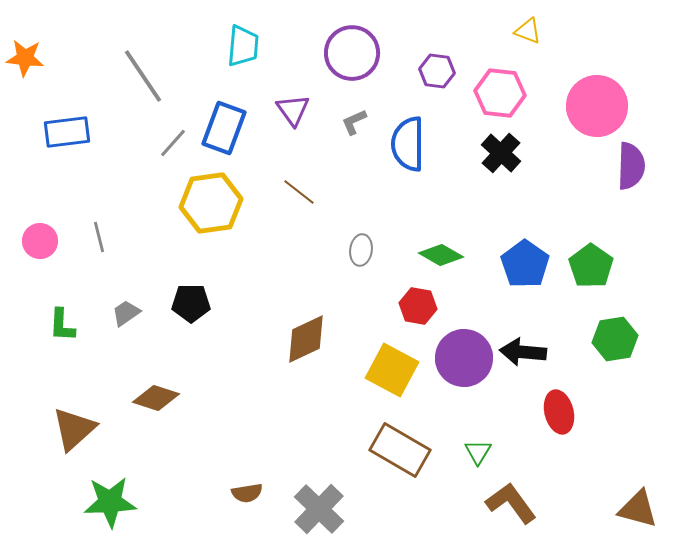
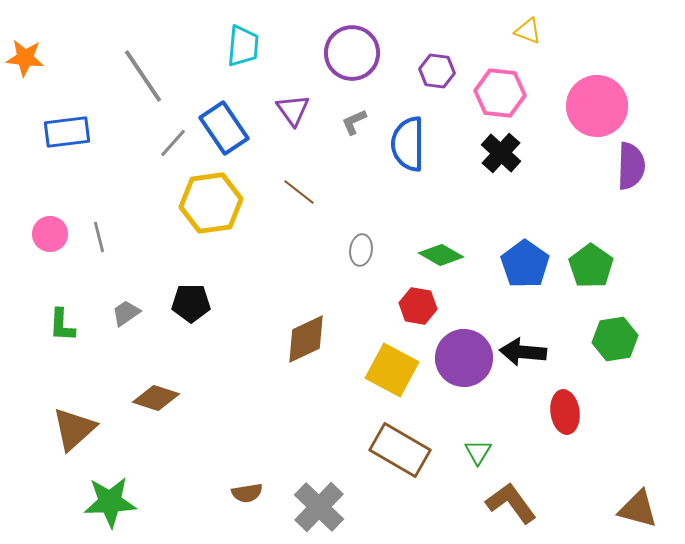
blue rectangle at (224, 128): rotated 54 degrees counterclockwise
pink circle at (40, 241): moved 10 px right, 7 px up
red ellipse at (559, 412): moved 6 px right; rotated 6 degrees clockwise
gray cross at (319, 509): moved 2 px up
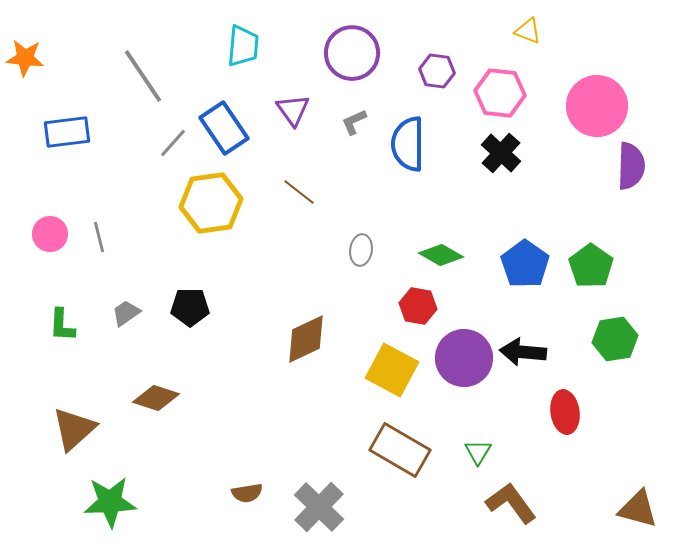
black pentagon at (191, 303): moved 1 px left, 4 px down
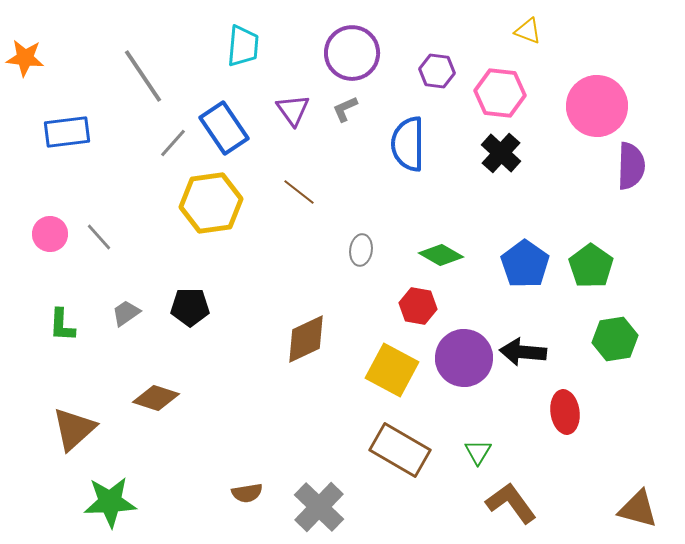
gray L-shape at (354, 122): moved 9 px left, 13 px up
gray line at (99, 237): rotated 28 degrees counterclockwise
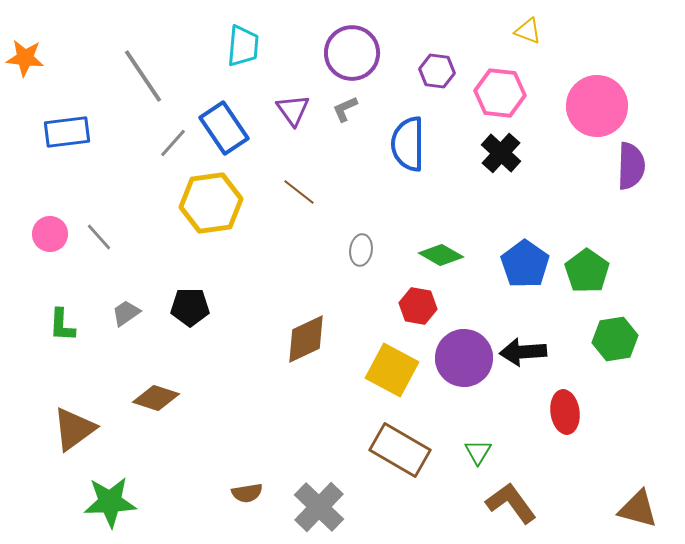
green pentagon at (591, 266): moved 4 px left, 5 px down
black arrow at (523, 352): rotated 9 degrees counterclockwise
brown triangle at (74, 429): rotated 6 degrees clockwise
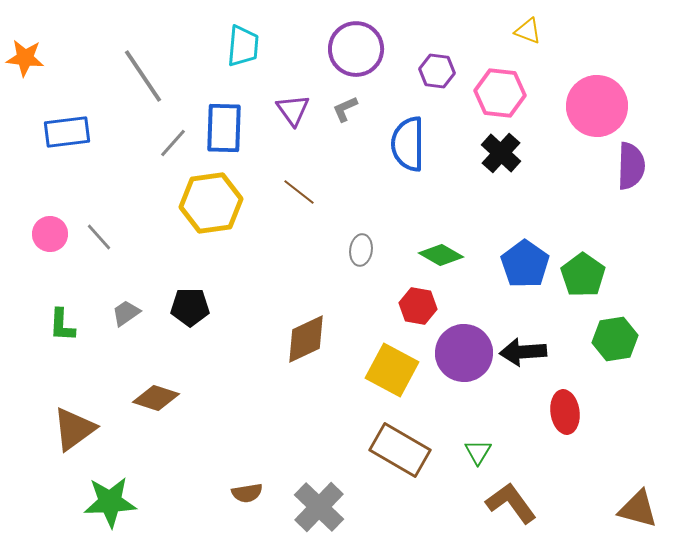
purple circle at (352, 53): moved 4 px right, 4 px up
blue rectangle at (224, 128): rotated 36 degrees clockwise
green pentagon at (587, 271): moved 4 px left, 4 px down
purple circle at (464, 358): moved 5 px up
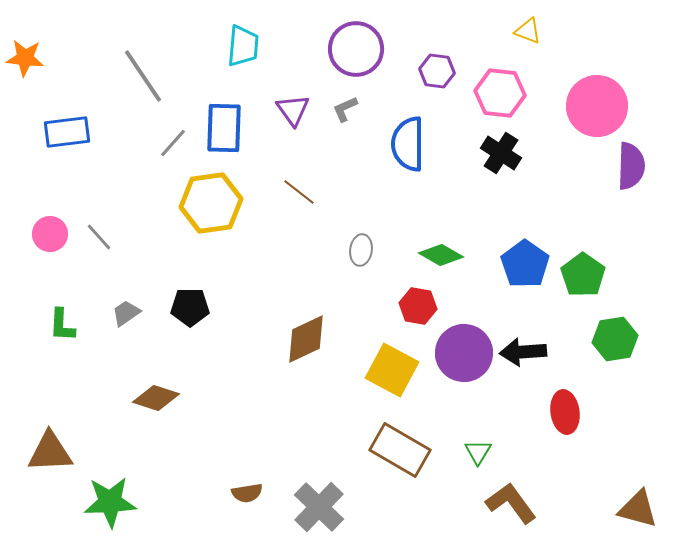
black cross at (501, 153): rotated 9 degrees counterclockwise
brown triangle at (74, 429): moved 24 px left, 23 px down; rotated 33 degrees clockwise
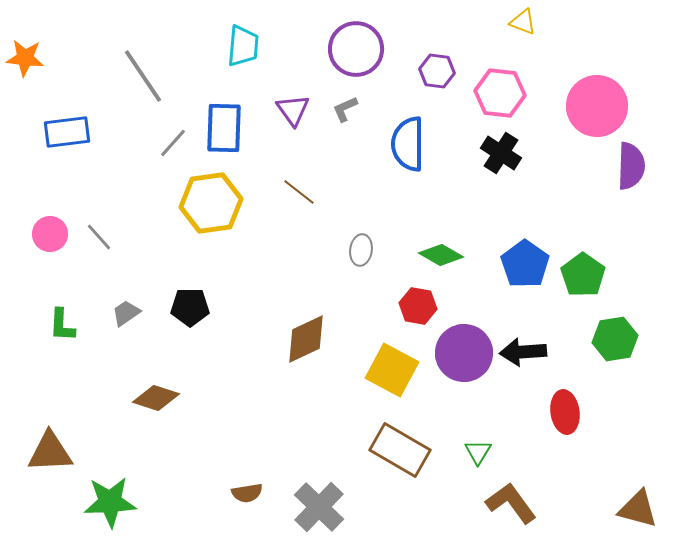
yellow triangle at (528, 31): moved 5 px left, 9 px up
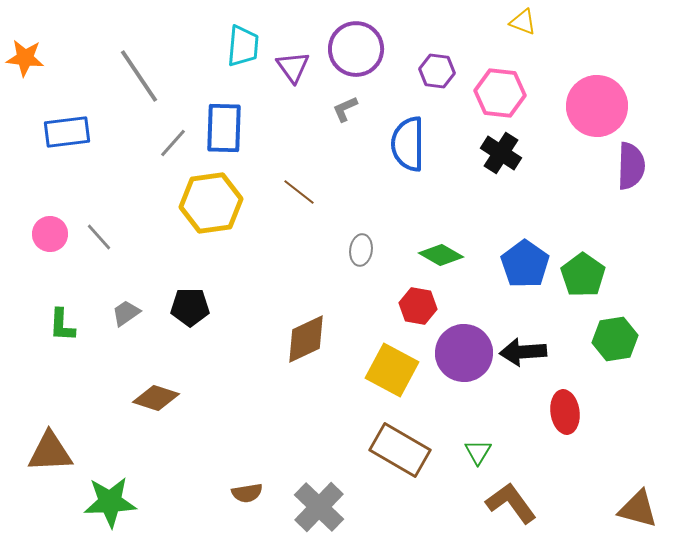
gray line at (143, 76): moved 4 px left
purple triangle at (293, 110): moved 43 px up
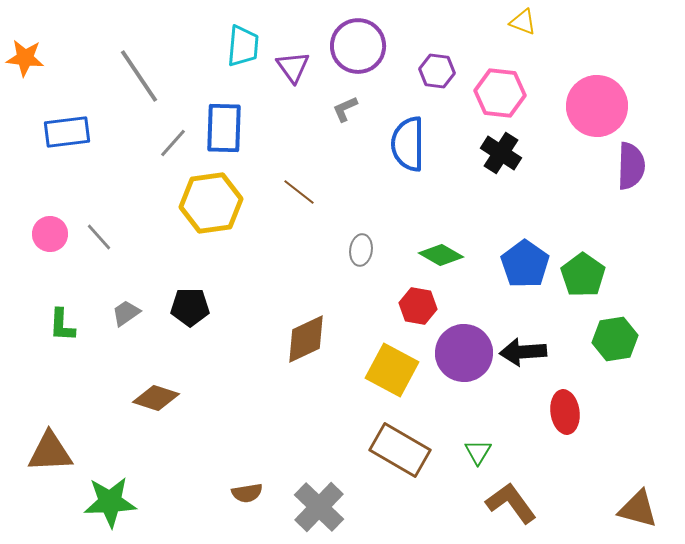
purple circle at (356, 49): moved 2 px right, 3 px up
